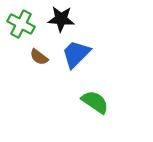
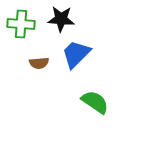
green cross: rotated 24 degrees counterclockwise
brown semicircle: moved 6 px down; rotated 42 degrees counterclockwise
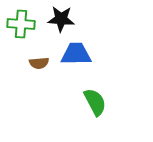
blue trapezoid: rotated 44 degrees clockwise
green semicircle: rotated 28 degrees clockwise
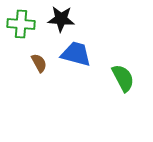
blue trapezoid: rotated 16 degrees clockwise
brown semicircle: rotated 114 degrees counterclockwise
green semicircle: moved 28 px right, 24 px up
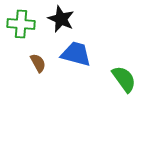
black star: rotated 20 degrees clockwise
brown semicircle: moved 1 px left
green semicircle: moved 1 px right, 1 px down; rotated 8 degrees counterclockwise
